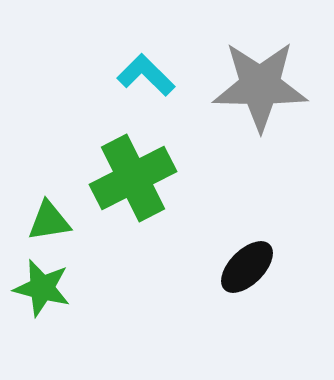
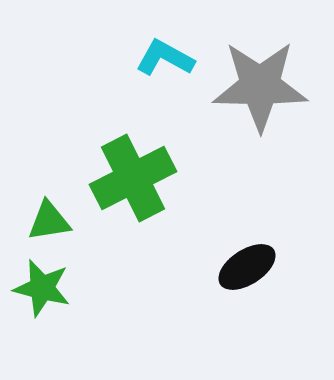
cyan L-shape: moved 19 px right, 17 px up; rotated 16 degrees counterclockwise
black ellipse: rotated 12 degrees clockwise
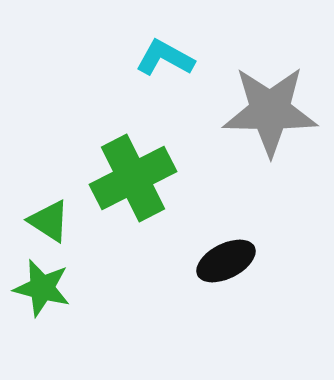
gray star: moved 10 px right, 25 px down
green triangle: rotated 42 degrees clockwise
black ellipse: moved 21 px left, 6 px up; rotated 6 degrees clockwise
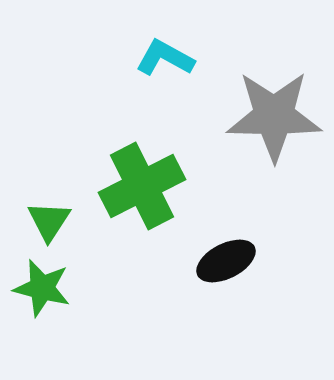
gray star: moved 4 px right, 5 px down
green cross: moved 9 px right, 8 px down
green triangle: rotated 30 degrees clockwise
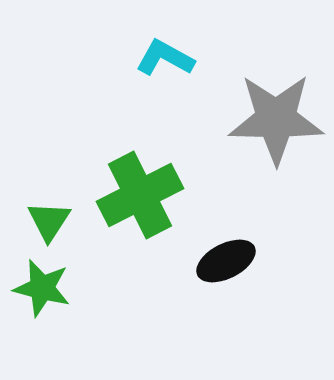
gray star: moved 2 px right, 3 px down
green cross: moved 2 px left, 9 px down
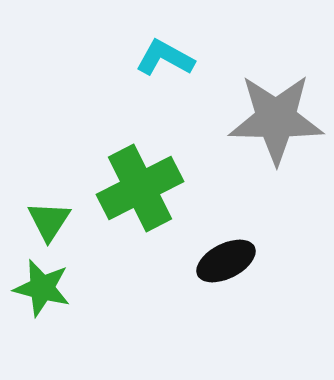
green cross: moved 7 px up
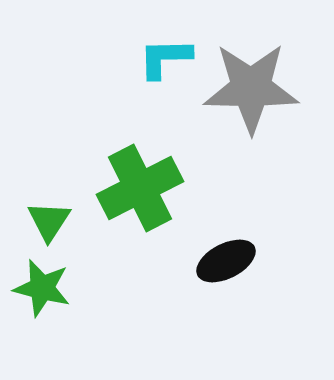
cyan L-shape: rotated 30 degrees counterclockwise
gray star: moved 25 px left, 31 px up
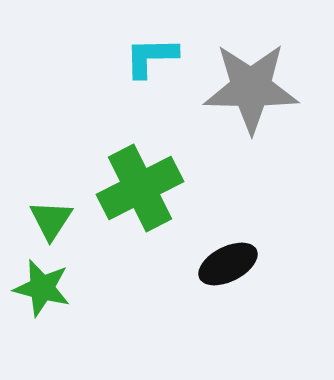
cyan L-shape: moved 14 px left, 1 px up
green triangle: moved 2 px right, 1 px up
black ellipse: moved 2 px right, 3 px down
